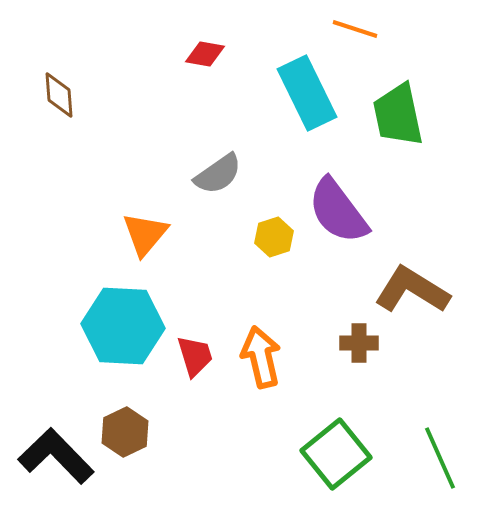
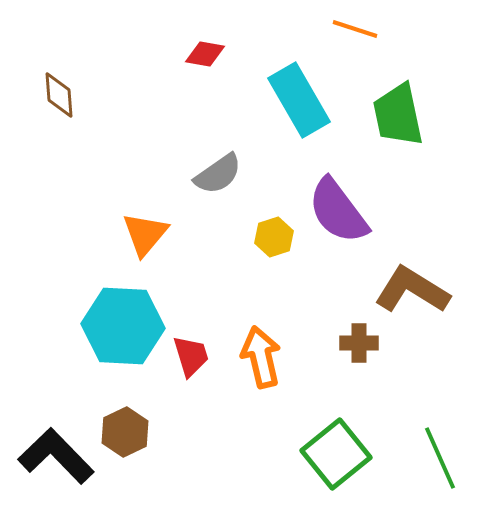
cyan rectangle: moved 8 px left, 7 px down; rotated 4 degrees counterclockwise
red trapezoid: moved 4 px left
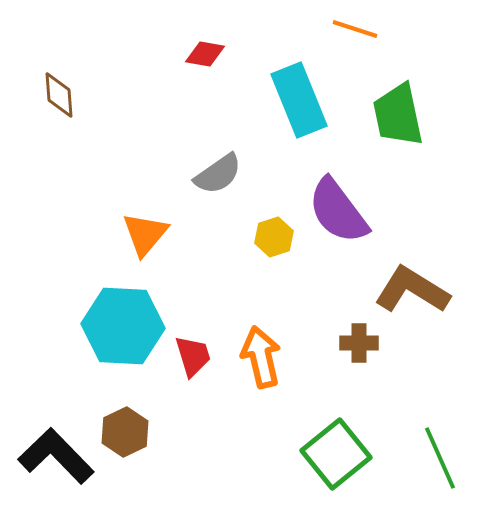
cyan rectangle: rotated 8 degrees clockwise
red trapezoid: moved 2 px right
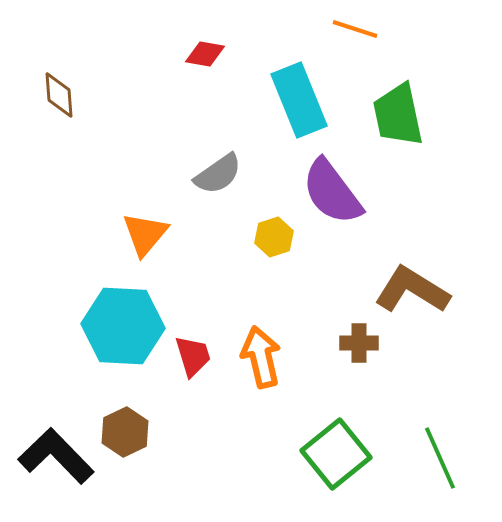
purple semicircle: moved 6 px left, 19 px up
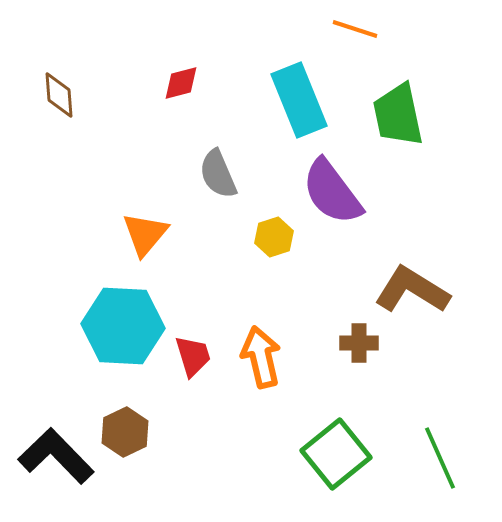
red diamond: moved 24 px left, 29 px down; rotated 24 degrees counterclockwise
gray semicircle: rotated 102 degrees clockwise
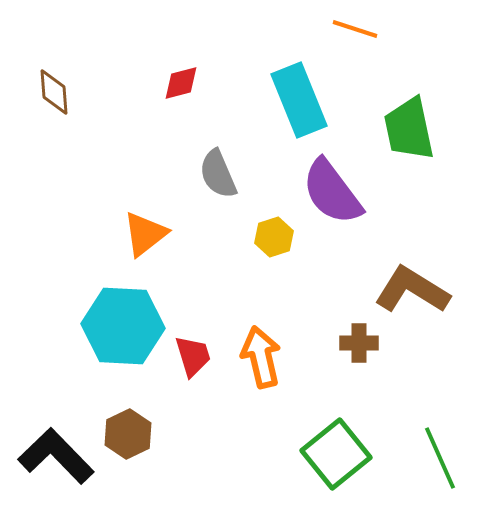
brown diamond: moved 5 px left, 3 px up
green trapezoid: moved 11 px right, 14 px down
orange triangle: rotated 12 degrees clockwise
brown hexagon: moved 3 px right, 2 px down
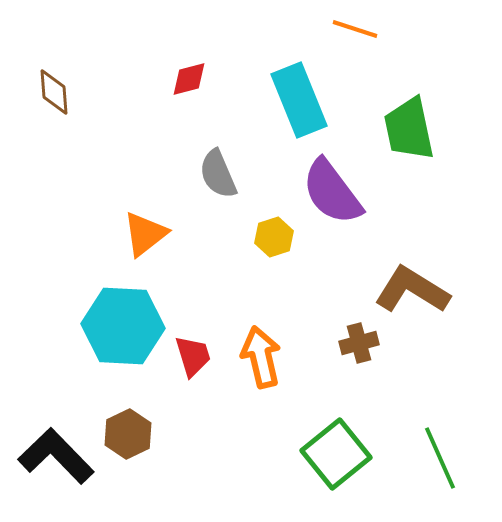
red diamond: moved 8 px right, 4 px up
brown cross: rotated 15 degrees counterclockwise
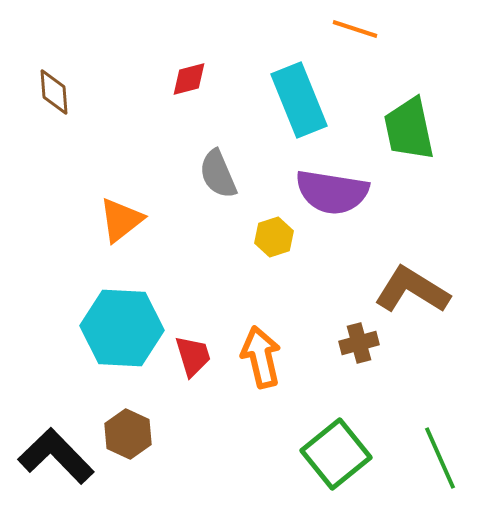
purple semicircle: rotated 44 degrees counterclockwise
orange triangle: moved 24 px left, 14 px up
cyan hexagon: moved 1 px left, 2 px down
brown hexagon: rotated 9 degrees counterclockwise
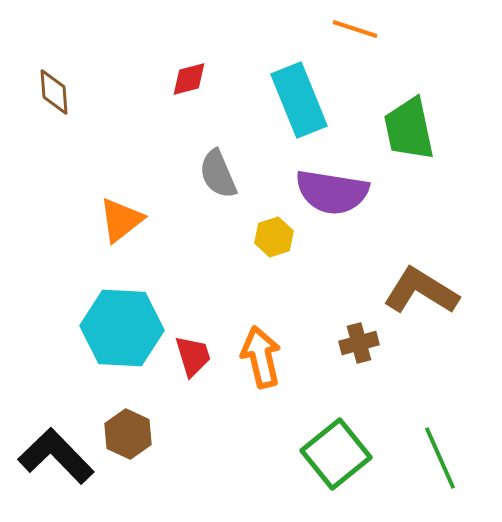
brown L-shape: moved 9 px right, 1 px down
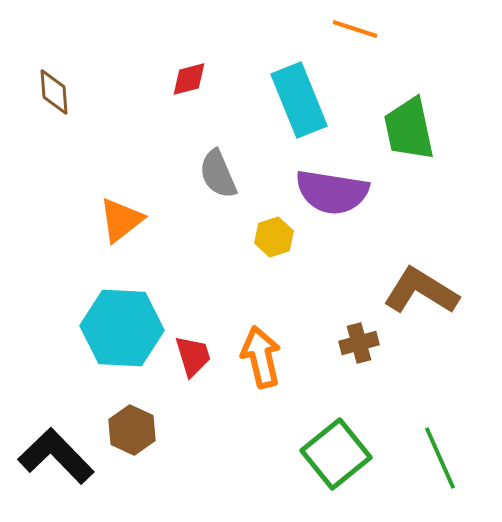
brown hexagon: moved 4 px right, 4 px up
